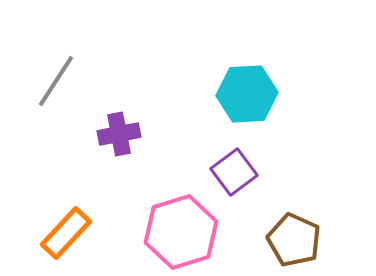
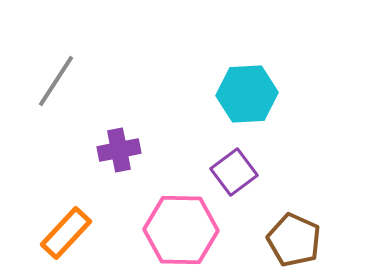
purple cross: moved 16 px down
pink hexagon: moved 2 px up; rotated 18 degrees clockwise
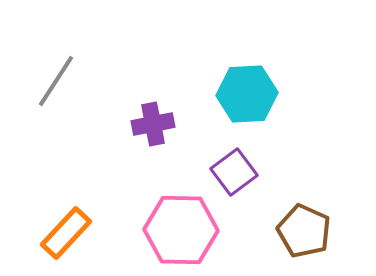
purple cross: moved 34 px right, 26 px up
brown pentagon: moved 10 px right, 9 px up
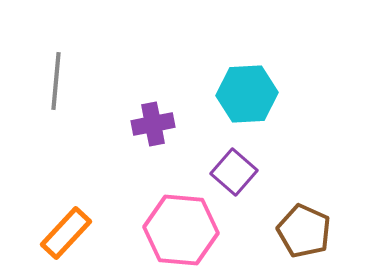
gray line: rotated 28 degrees counterclockwise
purple square: rotated 12 degrees counterclockwise
pink hexagon: rotated 4 degrees clockwise
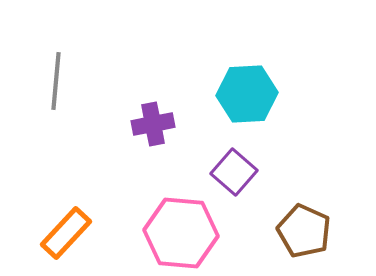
pink hexagon: moved 3 px down
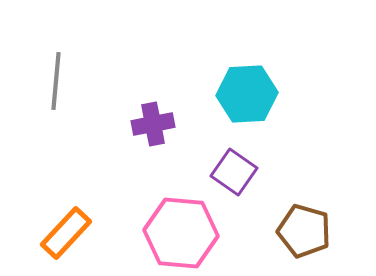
purple square: rotated 6 degrees counterclockwise
brown pentagon: rotated 8 degrees counterclockwise
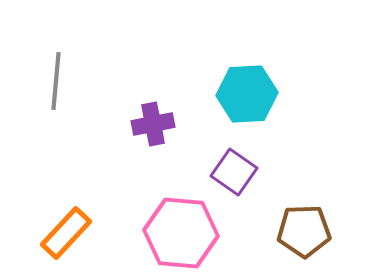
brown pentagon: rotated 18 degrees counterclockwise
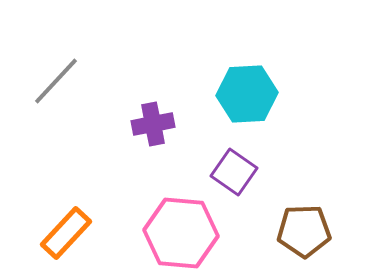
gray line: rotated 38 degrees clockwise
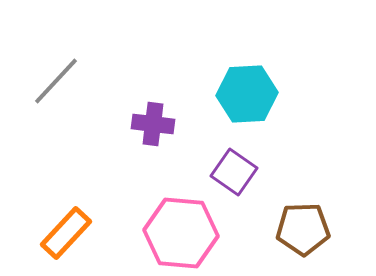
purple cross: rotated 18 degrees clockwise
brown pentagon: moved 1 px left, 2 px up
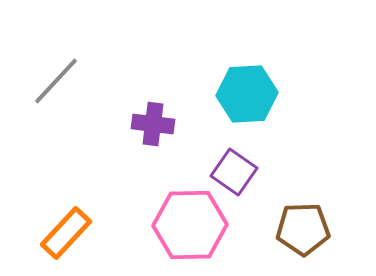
pink hexagon: moved 9 px right, 8 px up; rotated 6 degrees counterclockwise
